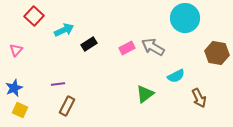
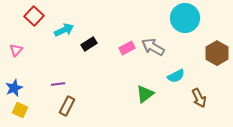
brown hexagon: rotated 20 degrees clockwise
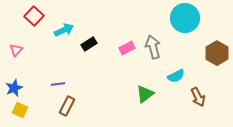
gray arrow: rotated 45 degrees clockwise
brown arrow: moved 1 px left, 1 px up
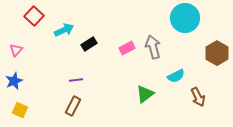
purple line: moved 18 px right, 4 px up
blue star: moved 7 px up
brown rectangle: moved 6 px right
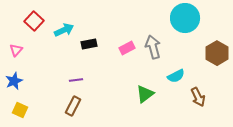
red square: moved 5 px down
black rectangle: rotated 21 degrees clockwise
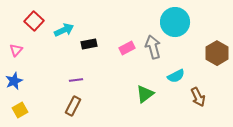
cyan circle: moved 10 px left, 4 px down
yellow square: rotated 35 degrees clockwise
